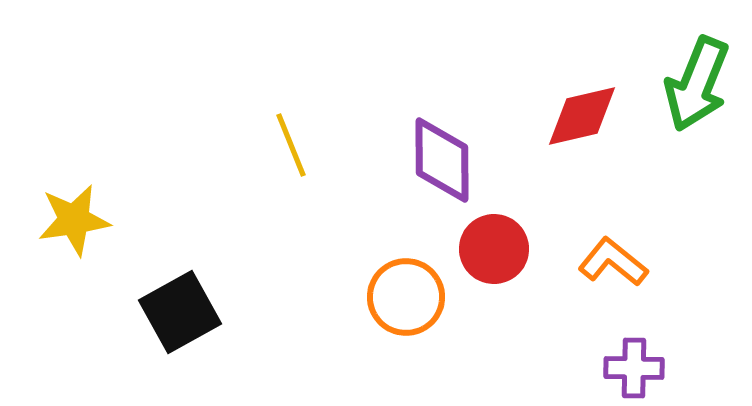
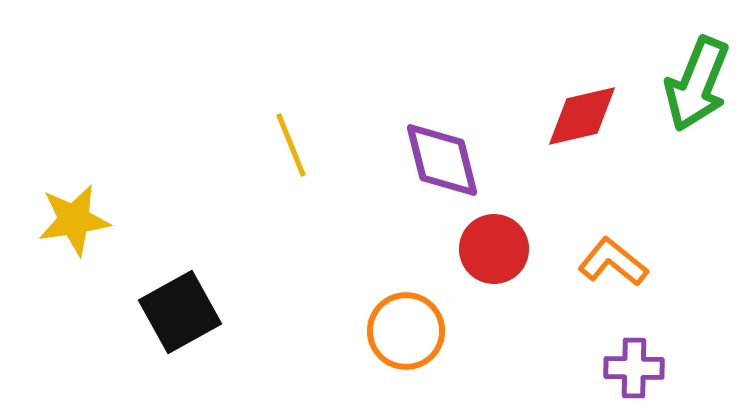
purple diamond: rotated 14 degrees counterclockwise
orange circle: moved 34 px down
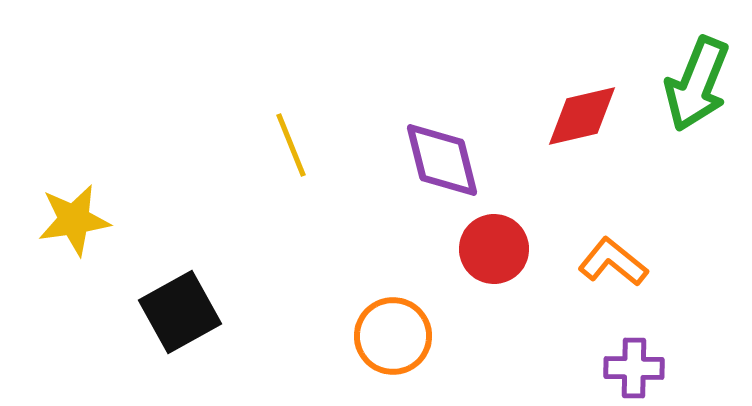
orange circle: moved 13 px left, 5 px down
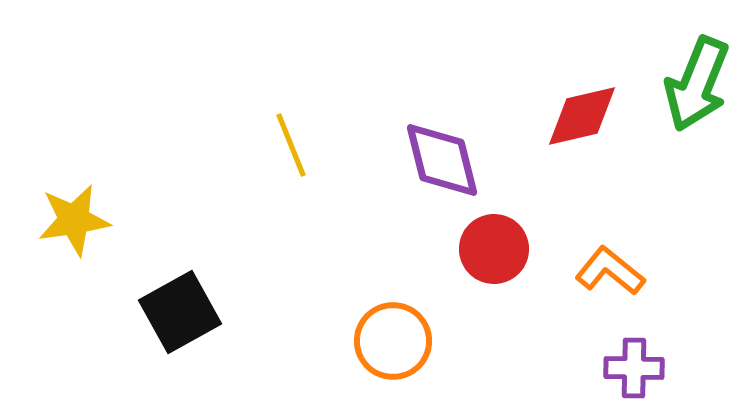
orange L-shape: moved 3 px left, 9 px down
orange circle: moved 5 px down
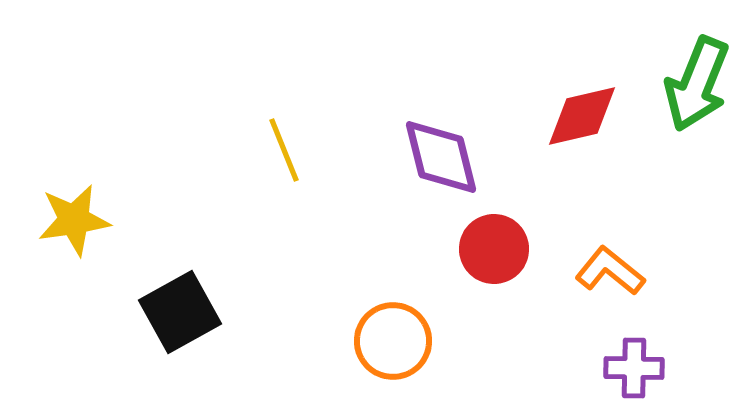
yellow line: moved 7 px left, 5 px down
purple diamond: moved 1 px left, 3 px up
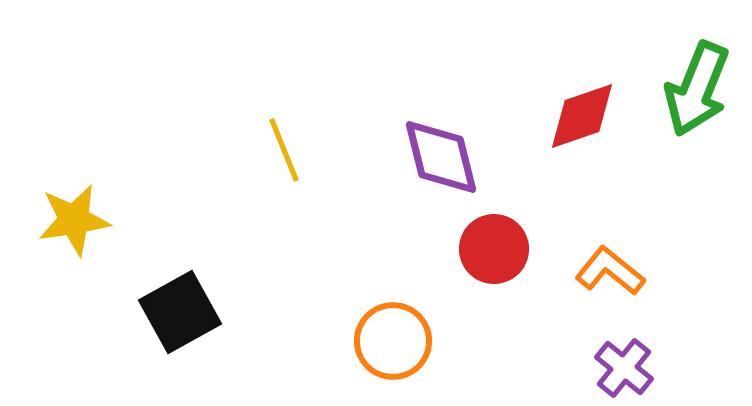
green arrow: moved 5 px down
red diamond: rotated 6 degrees counterclockwise
purple cross: moved 10 px left; rotated 38 degrees clockwise
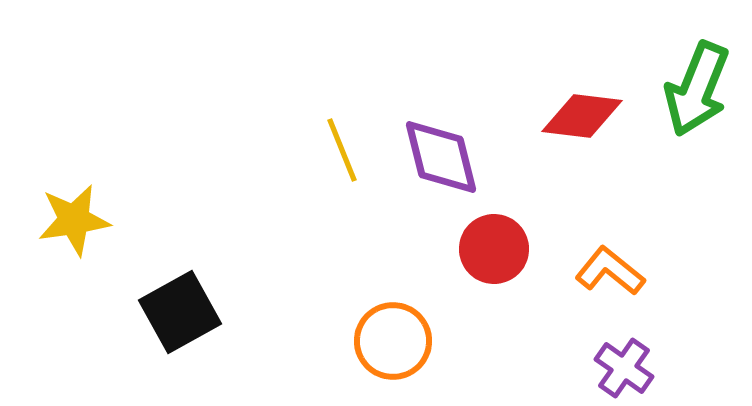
red diamond: rotated 26 degrees clockwise
yellow line: moved 58 px right
purple cross: rotated 4 degrees counterclockwise
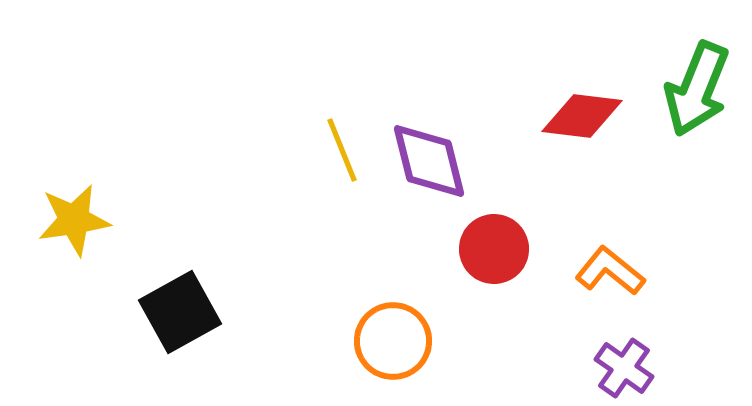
purple diamond: moved 12 px left, 4 px down
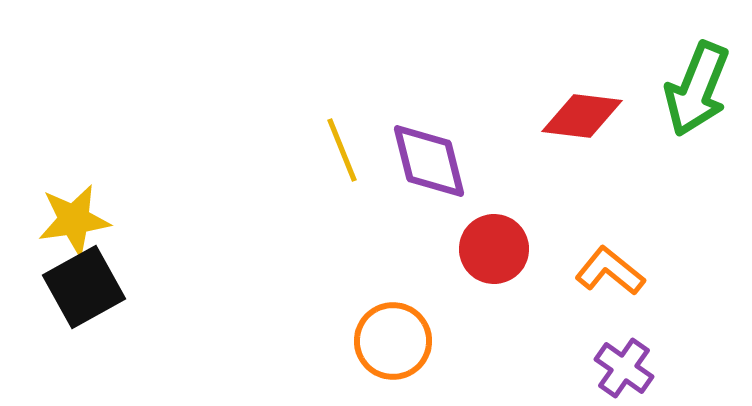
black square: moved 96 px left, 25 px up
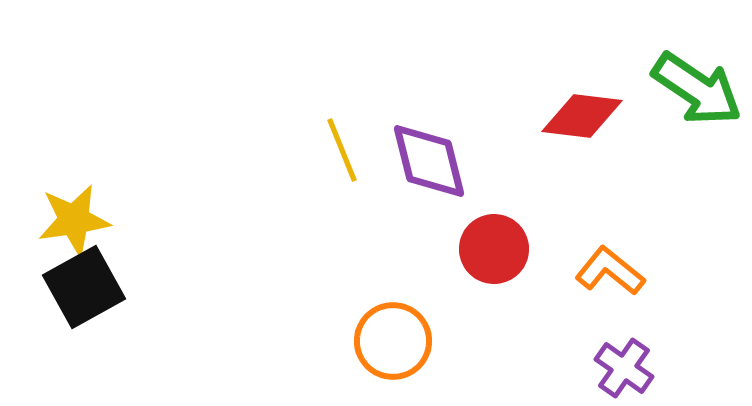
green arrow: rotated 78 degrees counterclockwise
